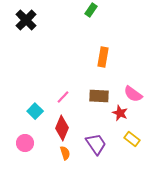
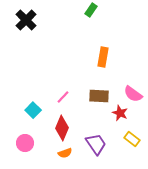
cyan square: moved 2 px left, 1 px up
orange semicircle: rotated 88 degrees clockwise
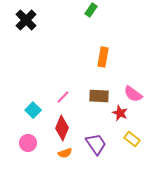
pink circle: moved 3 px right
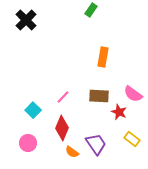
red star: moved 1 px left, 1 px up
orange semicircle: moved 7 px right, 1 px up; rotated 56 degrees clockwise
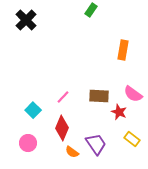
orange rectangle: moved 20 px right, 7 px up
